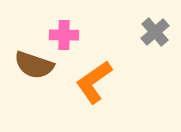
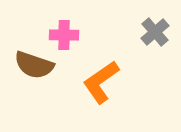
orange L-shape: moved 7 px right
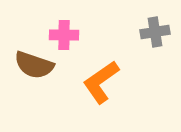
gray cross: rotated 32 degrees clockwise
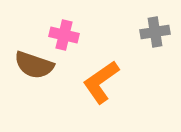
pink cross: rotated 12 degrees clockwise
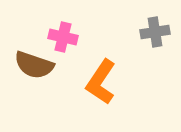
pink cross: moved 1 px left, 2 px down
orange L-shape: rotated 21 degrees counterclockwise
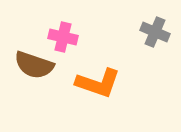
gray cross: rotated 32 degrees clockwise
orange L-shape: moved 3 px left, 1 px down; rotated 105 degrees counterclockwise
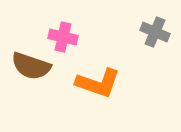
brown semicircle: moved 3 px left, 1 px down
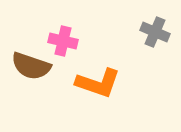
pink cross: moved 4 px down
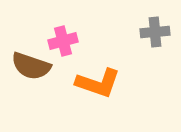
gray cross: rotated 28 degrees counterclockwise
pink cross: rotated 28 degrees counterclockwise
